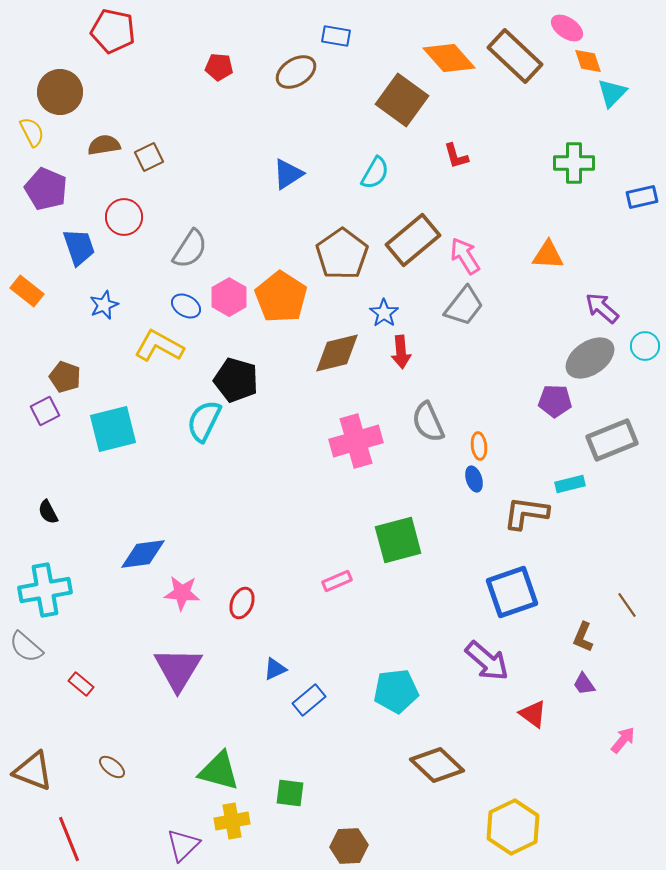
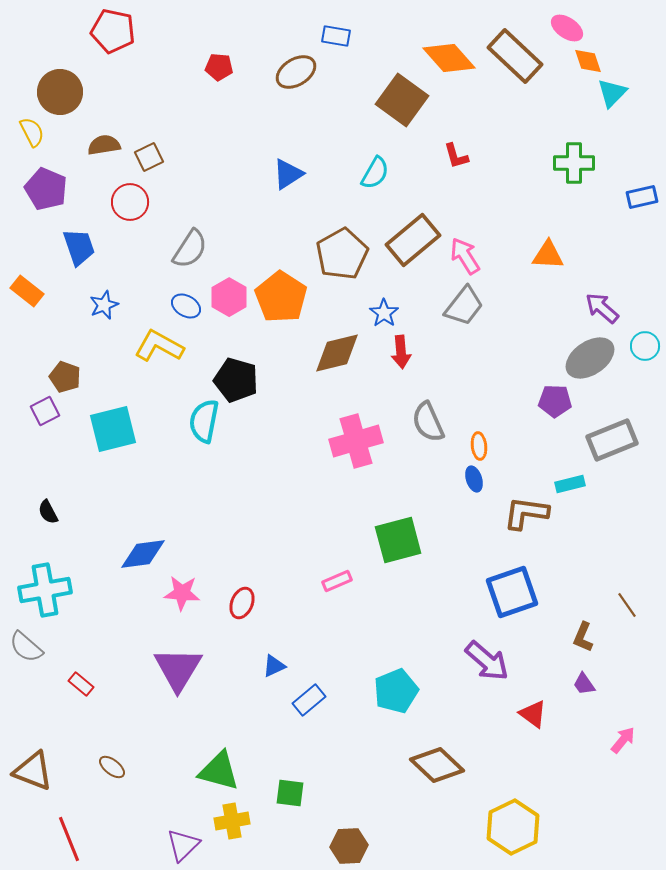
red circle at (124, 217): moved 6 px right, 15 px up
brown pentagon at (342, 254): rotated 6 degrees clockwise
cyan semicircle at (204, 421): rotated 15 degrees counterclockwise
blue triangle at (275, 669): moved 1 px left, 3 px up
cyan pentagon at (396, 691): rotated 15 degrees counterclockwise
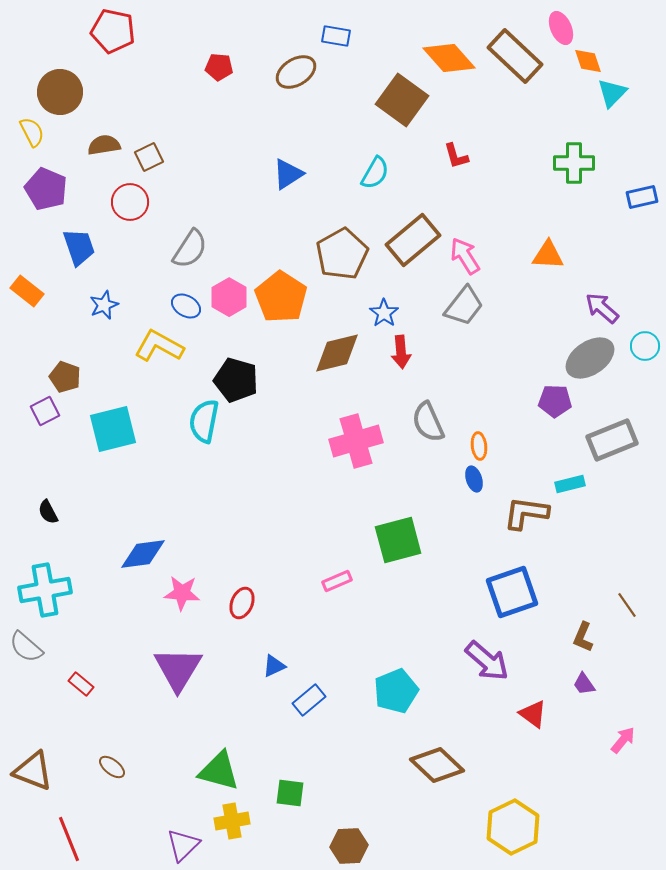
pink ellipse at (567, 28): moved 6 px left; rotated 32 degrees clockwise
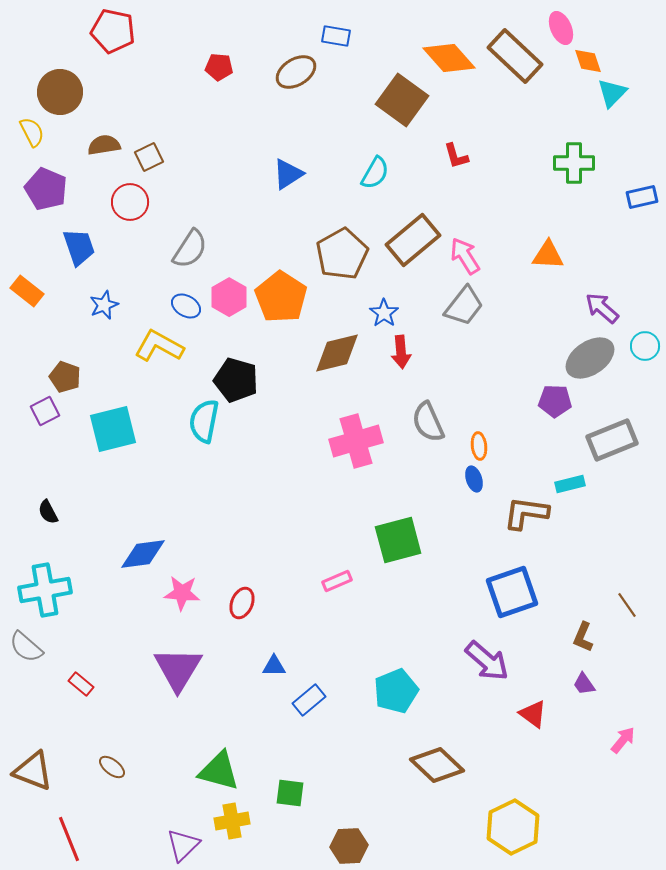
blue triangle at (274, 666): rotated 25 degrees clockwise
